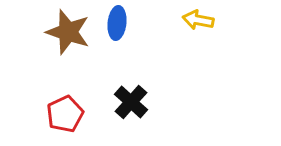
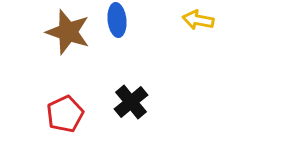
blue ellipse: moved 3 px up; rotated 12 degrees counterclockwise
black cross: rotated 8 degrees clockwise
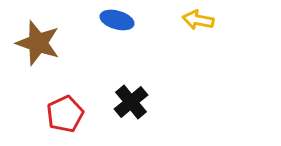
blue ellipse: rotated 68 degrees counterclockwise
brown star: moved 30 px left, 11 px down
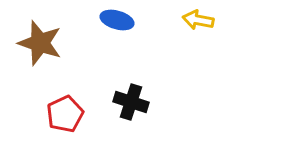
brown star: moved 2 px right
black cross: rotated 32 degrees counterclockwise
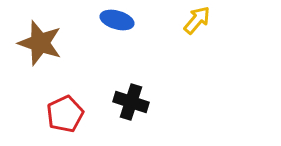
yellow arrow: moved 1 px left; rotated 120 degrees clockwise
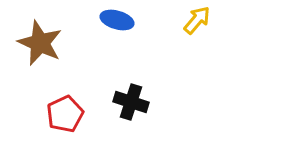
brown star: rotated 6 degrees clockwise
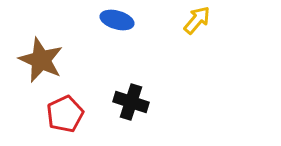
brown star: moved 1 px right, 17 px down
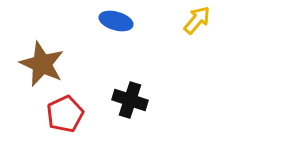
blue ellipse: moved 1 px left, 1 px down
brown star: moved 1 px right, 4 px down
black cross: moved 1 px left, 2 px up
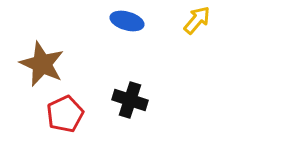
blue ellipse: moved 11 px right
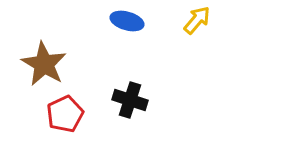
brown star: moved 2 px right; rotated 6 degrees clockwise
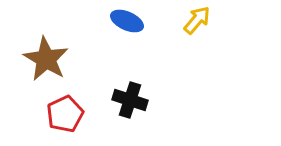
blue ellipse: rotated 8 degrees clockwise
brown star: moved 2 px right, 5 px up
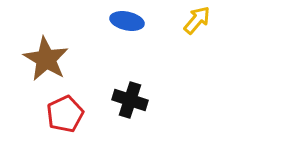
blue ellipse: rotated 12 degrees counterclockwise
